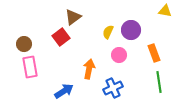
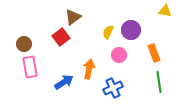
blue arrow: moved 9 px up
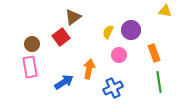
brown circle: moved 8 px right
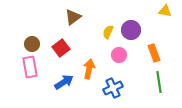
red square: moved 11 px down
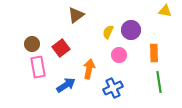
brown triangle: moved 3 px right, 2 px up
orange rectangle: rotated 18 degrees clockwise
pink rectangle: moved 8 px right
blue arrow: moved 2 px right, 3 px down
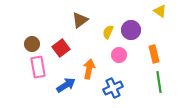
yellow triangle: moved 5 px left; rotated 24 degrees clockwise
brown triangle: moved 4 px right, 5 px down
orange rectangle: moved 1 px down; rotated 12 degrees counterclockwise
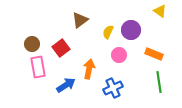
orange rectangle: rotated 54 degrees counterclockwise
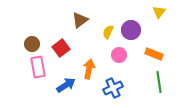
yellow triangle: moved 1 px left, 1 px down; rotated 32 degrees clockwise
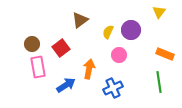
orange rectangle: moved 11 px right
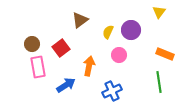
orange arrow: moved 3 px up
blue cross: moved 1 px left, 3 px down
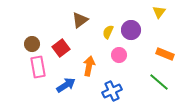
green line: rotated 40 degrees counterclockwise
